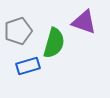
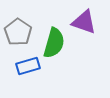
gray pentagon: moved 1 px down; rotated 20 degrees counterclockwise
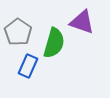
purple triangle: moved 2 px left
blue rectangle: rotated 50 degrees counterclockwise
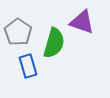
blue rectangle: rotated 40 degrees counterclockwise
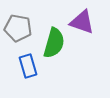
gray pentagon: moved 4 px up; rotated 24 degrees counterclockwise
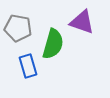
green semicircle: moved 1 px left, 1 px down
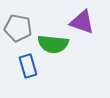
green semicircle: rotated 80 degrees clockwise
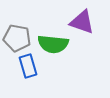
gray pentagon: moved 1 px left, 10 px down
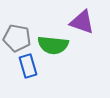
green semicircle: moved 1 px down
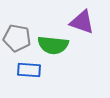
blue rectangle: moved 1 px right, 4 px down; rotated 70 degrees counterclockwise
